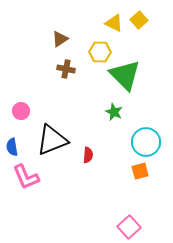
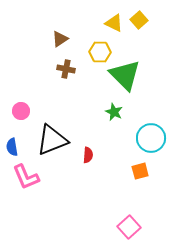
cyan circle: moved 5 px right, 4 px up
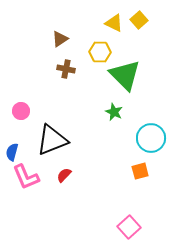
blue semicircle: moved 5 px down; rotated 24 degrees clockwise
red semicircle: moved 24 px left, 20 px down; rotated 140 degrees counterclockwise
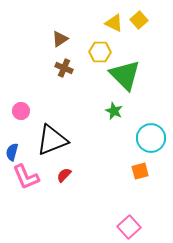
brown cross: moved 2 px left, 1 px up; rotated 12 degrees clockwise
green star: moved 1 px up
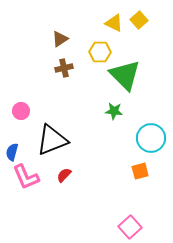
brown cross: rotated 36 degrees counterclockwise
green star: rotated 18 degrees counterclockwise
pink square: moved 1 px right
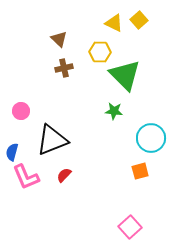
brown triangle: moved 1 px left; rotated 42 degrees counterclockwise
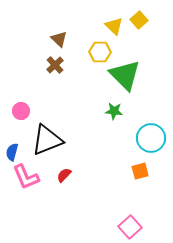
yellow triangle: moved 3 px down; rotated 18 degrees clockwise
brown cross: moved 9 px left, 3 px up; rotated 30 degrees counterclockwise
black triangle: moved 5 px left
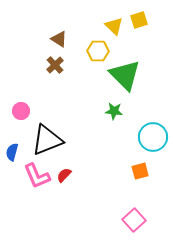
yellow square: rotated 24 degrees clockwise
brown triangle: rotated 12 degrees counterclockwise
yellow hexagon: moved 2 px left, 1 px up
cyan circle: moved 2 px right, 1 px up
pink L-shape: moved 11 px right, 1 px up
pink square: moved 4 px right, 7 px up
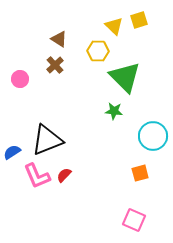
green triangle: moved 2 px down
pink circle: moved 1 px left, 32 px up
cyan circle: moved 1 px up
blue semicircle: rotated 42 degrees clockwise
orange square: moved 2 px down
pink square: rotated 25 degrees counterclockwise
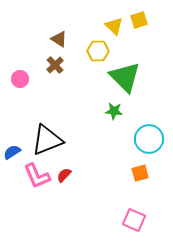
cyan circle: moved 4 px left, 3 px down
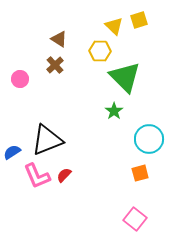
yellow hexagon: moved 2 px right
green star: rotated 30 degrees clockwise
pink square: moved 1 px right, 1 px up; rotated 15 degrees clockwise
